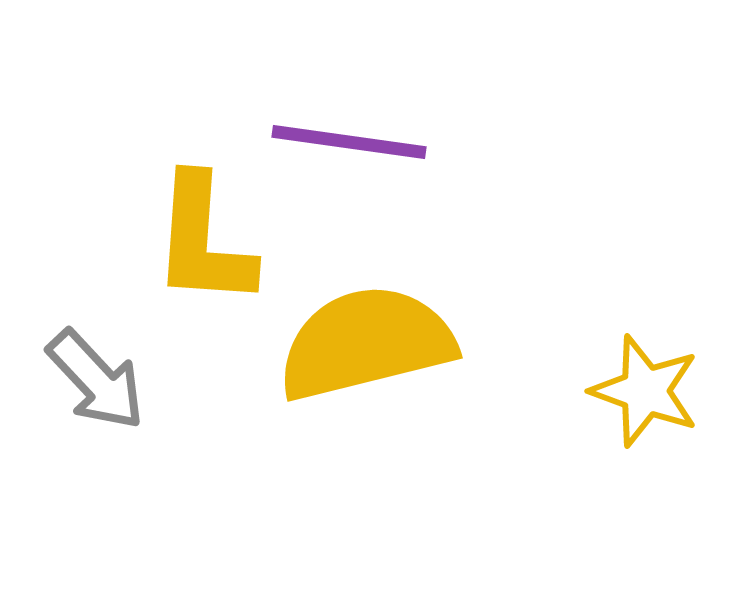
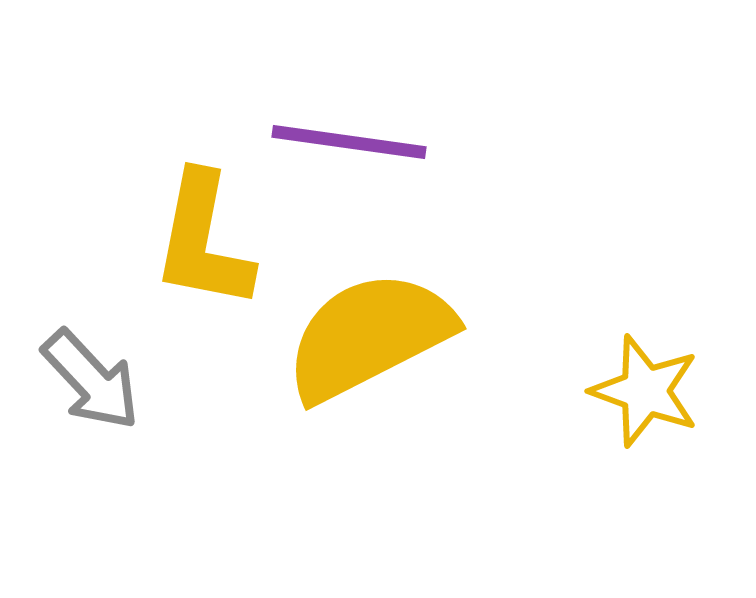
yellow L-shape: rotated 7 degrees clockwise
yellow semicircle: moved 3 px right, 7 px up; rotated 13 degrees counterclockwise
gray arrow: moved 5 px left
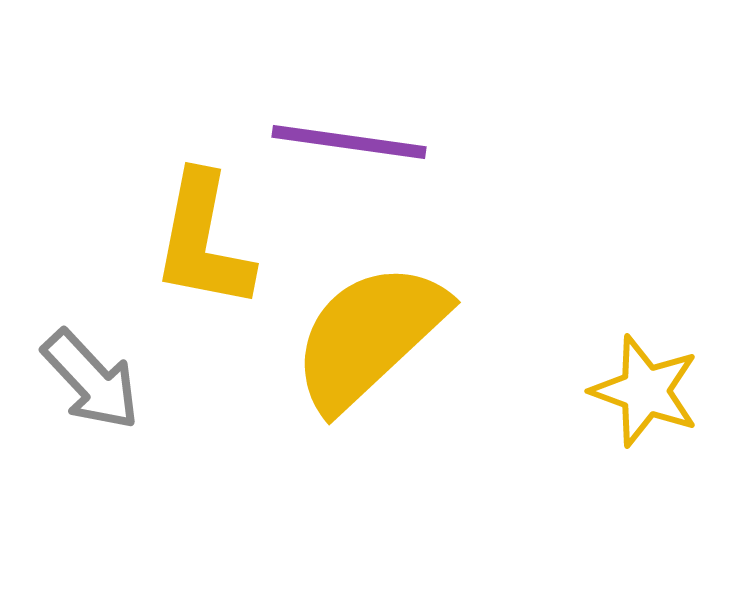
yellow semicircle: rotated 16 degrees counterclockwise
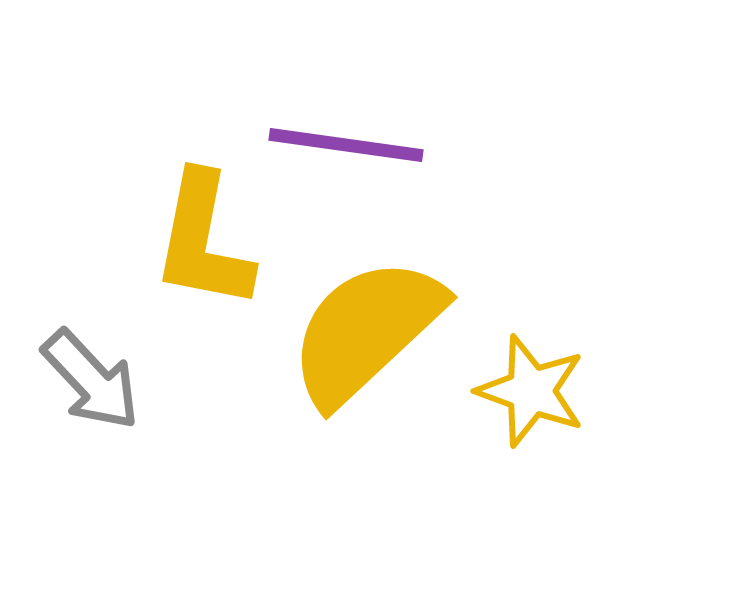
purple line: moved 3 px left, 3 px down
yellow semicircle: moved 3 px left, 5 px up
yellow star: moved 114 px left
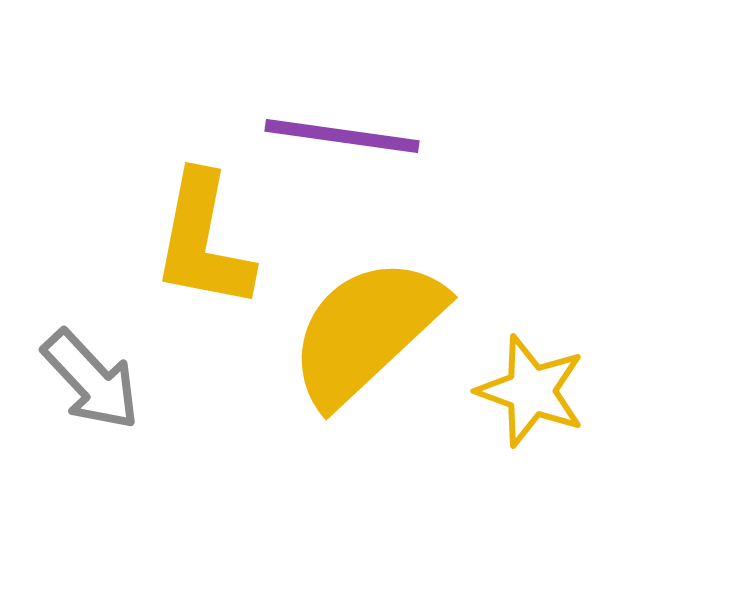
purple line: moved 4 px left, 9 px up
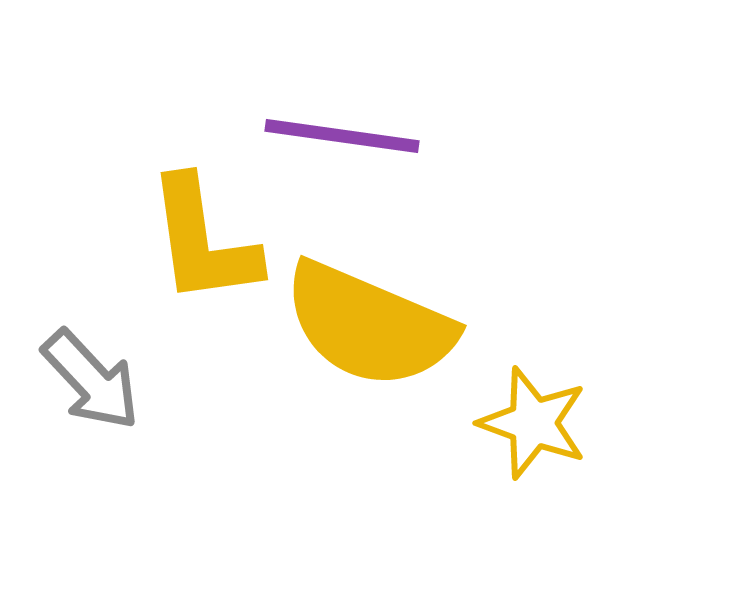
yellow L-shape: rotated 19 degrees counterclockwise
yellow semicircle: moved 3 px right, 6 px up; rotated 114 degrees counterclockwise
yellow star: moved 2 px right, 32 px down
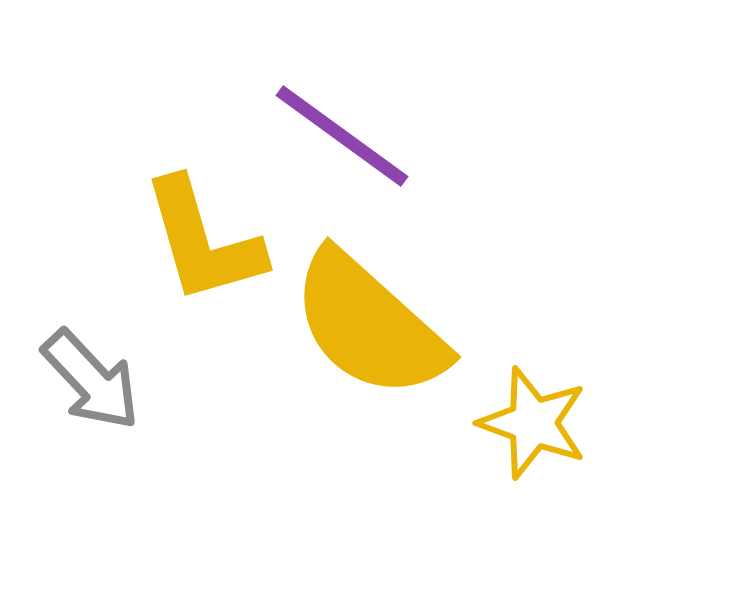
purple line: rotated 28 degrees clockwise
yellow L-shape: rotated 8 degrees counterclockwise
yellow semicircle: rotated 19 degrees clockwise
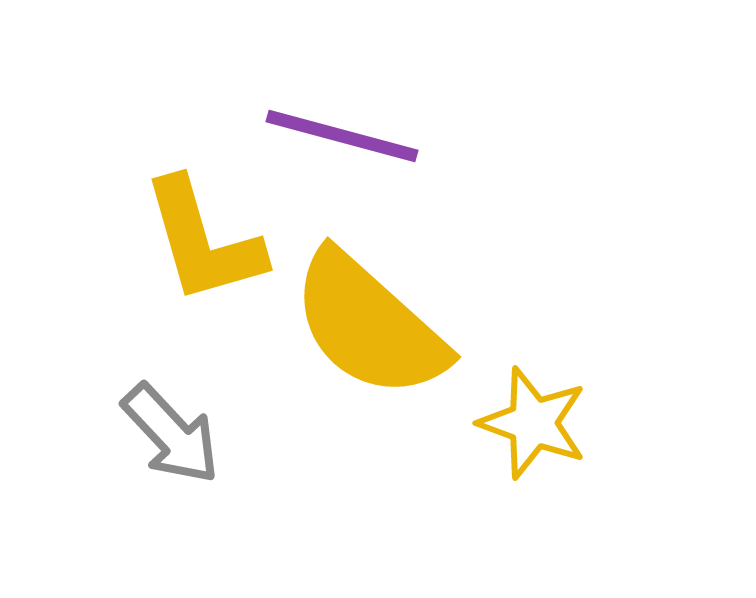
purple line: rotated 21 degrees counterclockwise
gray arrow: moved 80 px right, 54 px down
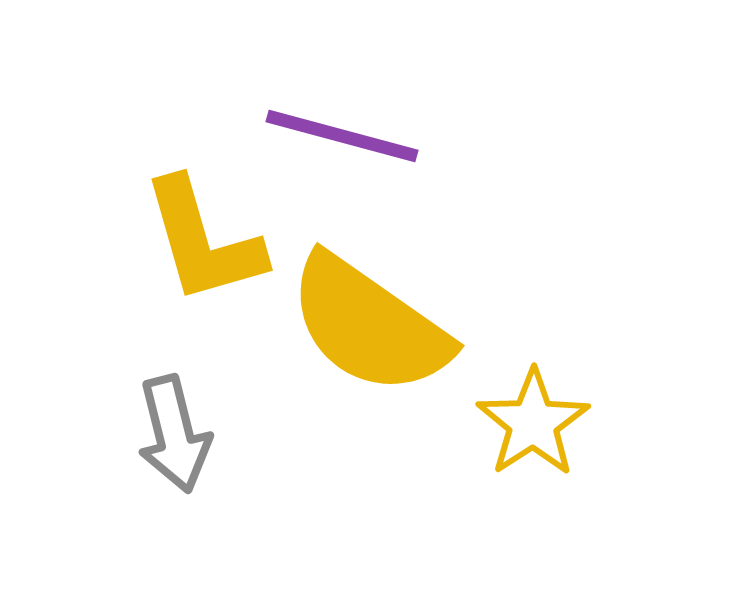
yellow semicircle: rotated 7 degrees counterclockwise
yellow star: rotated 19 degrees clockwise
gray arrow: moved 3 px right; rotated 29 degrees clockwise
